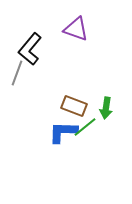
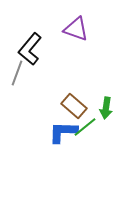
brown rectangle: rotated 20 degrees clockwise
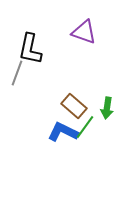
purple triangle: moved 8 px right, 3 px down
black L-shape: rotated 28 degrees counterclockwise
green arrow: moved 1 px right
green line: rotated 15 degrees counterclockwise
blue L-shape: rotated 24 degrees clockwise
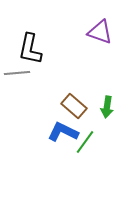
purple triangle: moved 16 px right
gray line: rotated 65 degrees clockwise
green arrow: moved 1 px up
green line: moved 15 px down
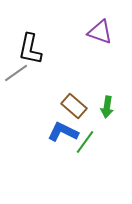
gray line: moved 1 px left; rotated 30 degrees counterclockwise
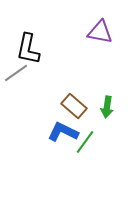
purple triangle: rotated 8 degrees counterclockwise
black L-shape: moved 2 px left
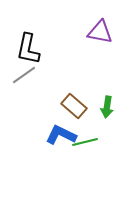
gray line: moved 8 px right, 2 px down
blue L-shape: moved 2 px left, 3 px down
green line: rotated 40 degrees clockwise
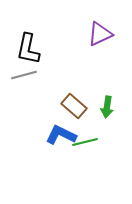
purple triangle: moved 2 px down; rotated 36 degrees counterclockwise
gray line: rotated 20 degrees clockwise
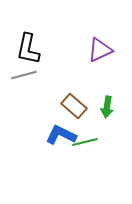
purple triangle: moved 16 px down
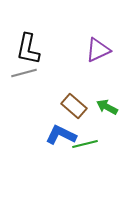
purple triangle: moved 2 px left
gray line: moved 2 px up
green arrow: rotated 110 degrees clockwise
green line: moved 2 px down
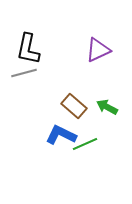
green line: rotated 10 degrees counterclockwise
